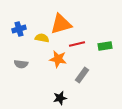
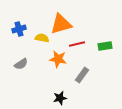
gray semicircle: rotated 40 degrees counterclockwise
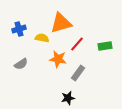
orange triangle: moved 1 px up
red line: rotated 35 degrees counterclockwise
gray rectangle: moved 4 px left, 2 px up
black star: moved 8 px right
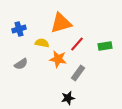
yellow semicircle: moved 5 px down
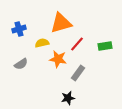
yellow semicircle: rotated 24 degrees counterclockwise
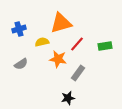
yellow semicircle: moved 1 px up
